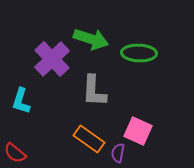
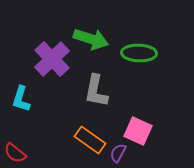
gray L-shape: moved 2 px right; rotated 8 degrees clockwise
cyan L-shape: moved 2 px up
orange rectangle: moved 1 px right, 1 px down
purple semicircle: rotated 18 degrees clockwise
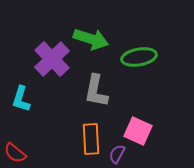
green ellipse: moved 4 px down; rotated 12 degrees counterclockwise
orange rectangle: moved 1 px right, 1 px up; rotated 52 degrees clockwise
purple semicircle: moved 1 px left, 1 px down
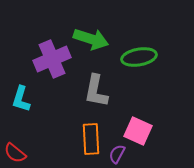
purple cross: rotated 21 degrees clockwise
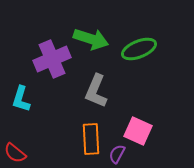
green ellipse: moved 8 px up; rotated 12 degrees counterclockwise
gray L-shape: rotated 12 degrees clockwise
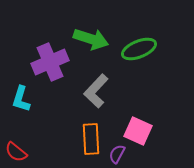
purple cross: moved 2 px left, 3 px down
gray L-shape: rotated 20 degrees clockwise
red semicircle: moved 1 px right, 1 px up
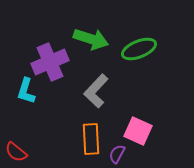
cyan L-shape: moved 5 px right, 8 px up
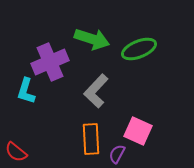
green arrow: moved 1 px right
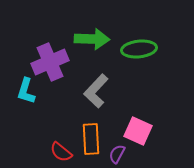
green arrow: rotated 16 degrees counterclockwise
green ellipse: rotated 16 degrees clockwise
red semicircle: moved 45 px right
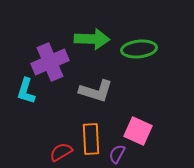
gray L-shape: rotated 116 degrees counterclockwise
red semicircle: rotated 110 degrees clockwise
